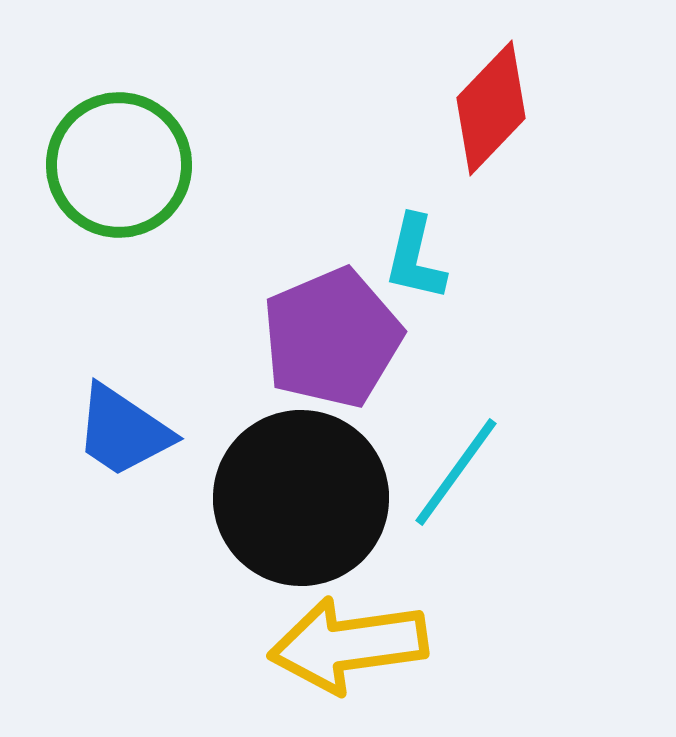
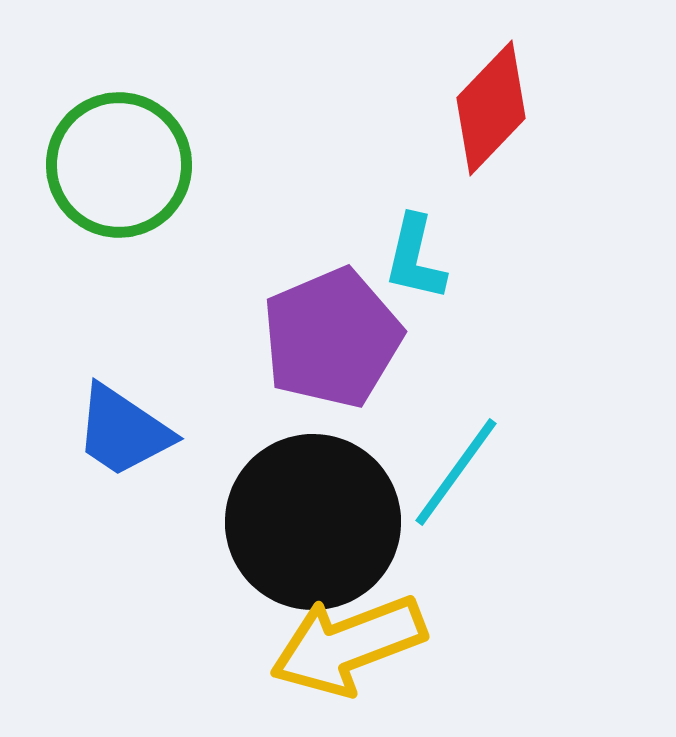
black circle: moved 12 px right, 24 px down
yellow arrow: rotated 13 degrees counterclockwise
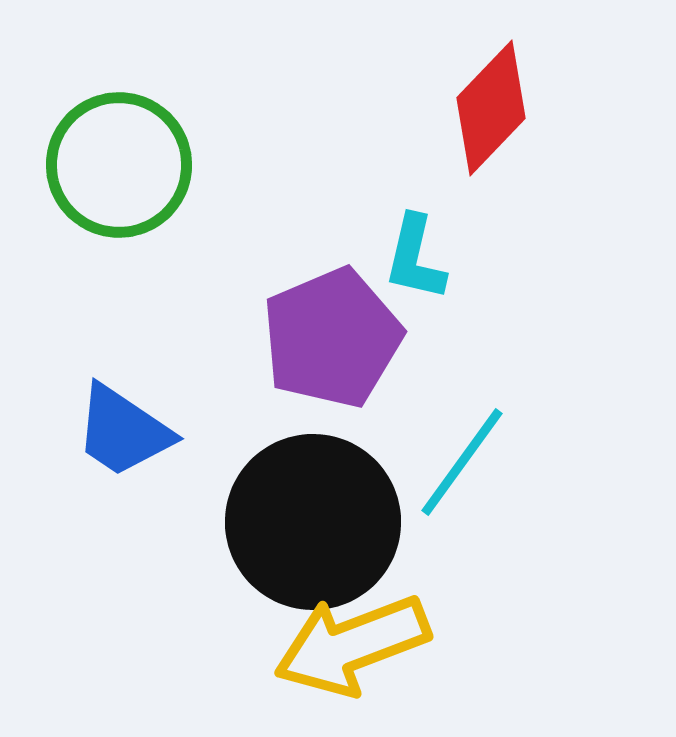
cyan line: moved 6 px right, 10 px up
yellow arrow: moved 4 px right
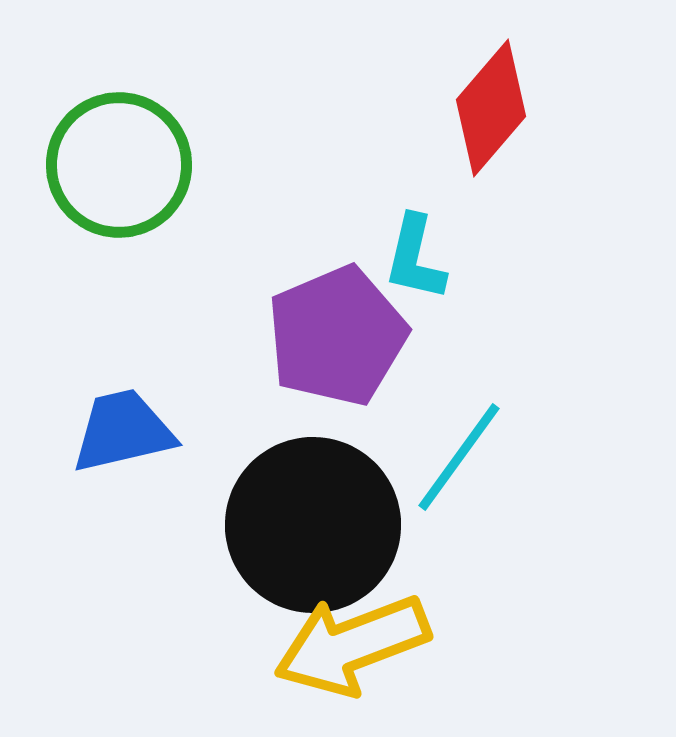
red diamond: rotated 3 degrees counterclockwise
purple pentagon: moved 5 px right, 2 px up
blue trapezoid: rotated 133 degrees clockwise
cyan line: moved 3 px left, 5 px up
black circle: moved 3 px down
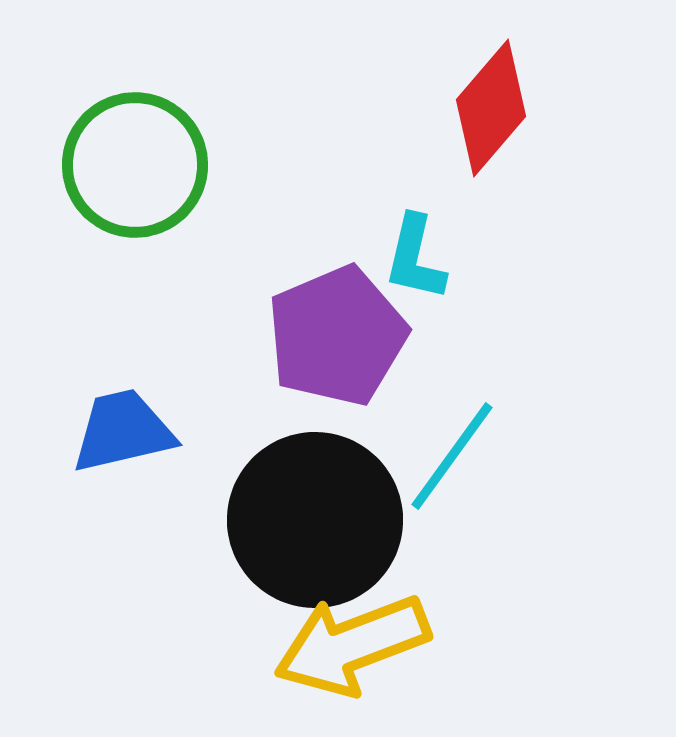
green circle: moved 16 px right
cyan line: moved 7 px left, 1 px up
black circle: moved 2 px right, 5 px up
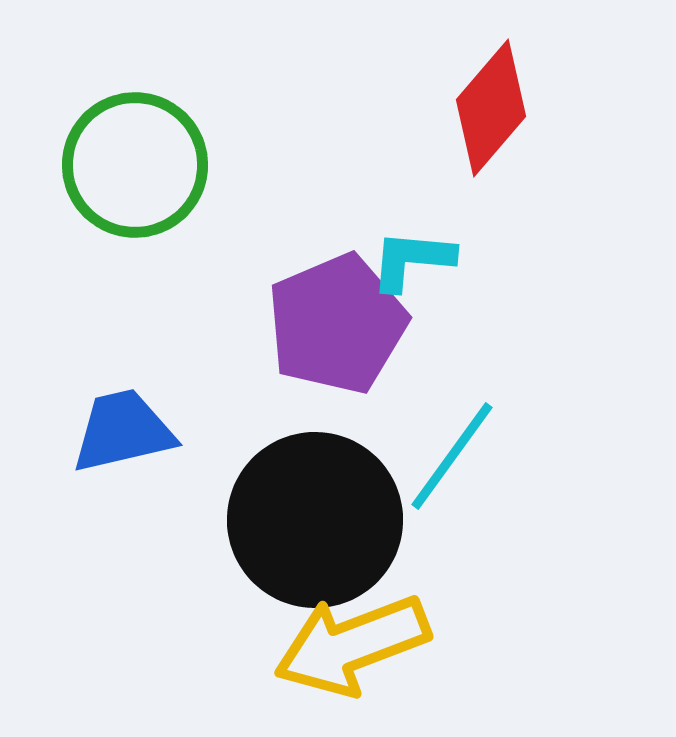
cyan L-shape: moved 3 px left, 2 px down; rotated 82 degrees clockwise
purple pentagon: moved 12 px up
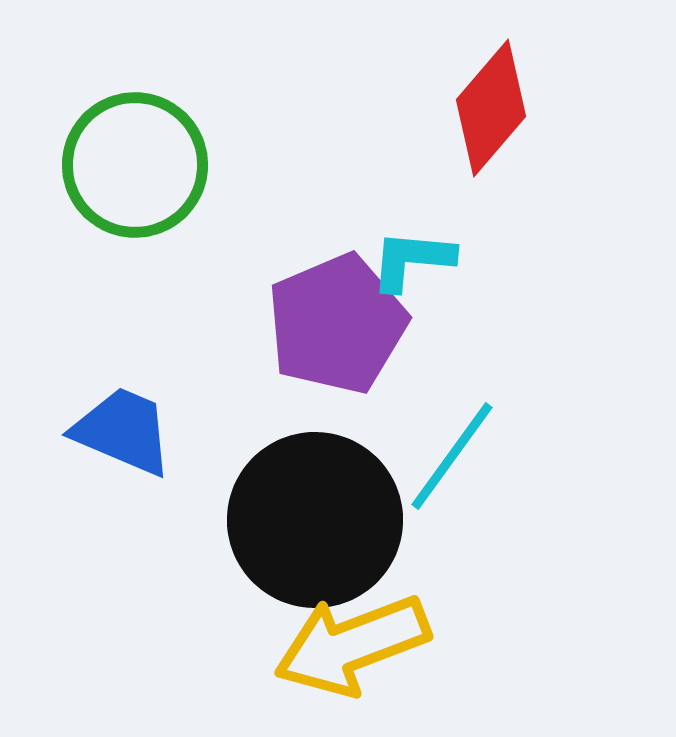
blue trapezoid: rotated 36 degrees clockwise
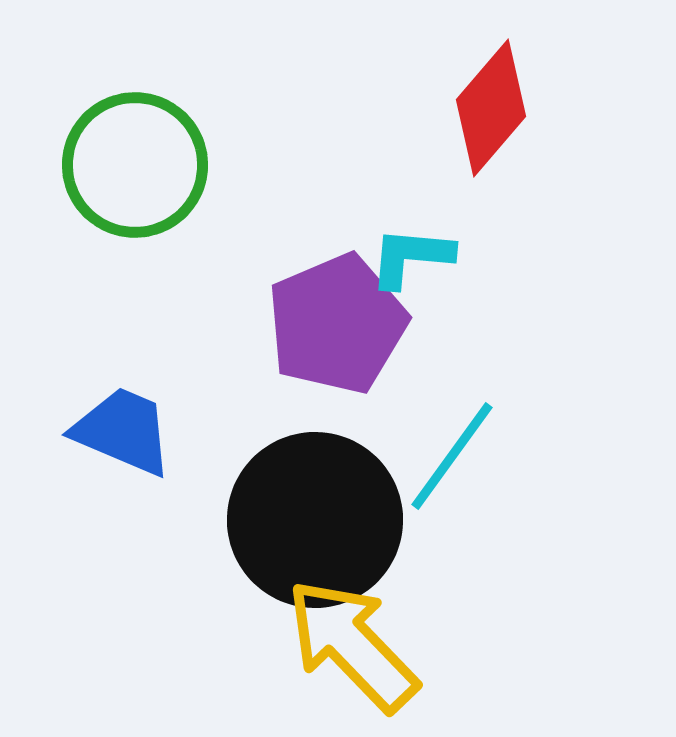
cyan L-shape: moved 1 px left, 3 px up
yellow arrow: rotated 67 degrees clockwise
